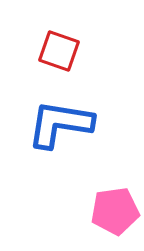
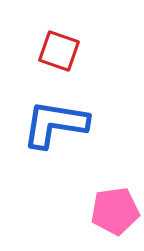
blue L-shape: moved 5 px left
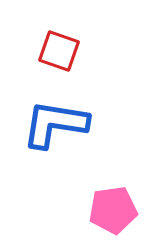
pink pentagon: moved 2 px left, 1 px up
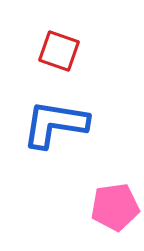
pink pentagon: moved 2 px right, 3 px up
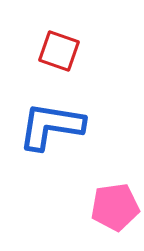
blue L-shape: moved 4 px left, 2 px down
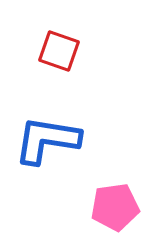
blue L-shape: moved 4 px left, 14 px down
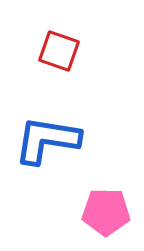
pink pentagon: moved 9 px left, 5 px down; rotated 9 degrees clockwise
